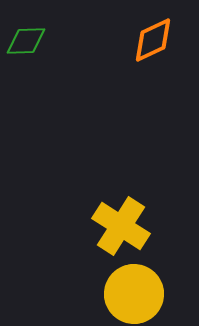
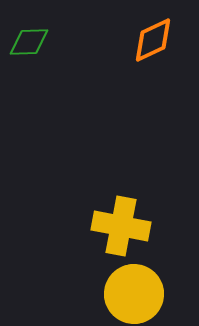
green diamond: moved 3 px right, 1 px down
yellow cross: rotated 22 degrees counterclockwise
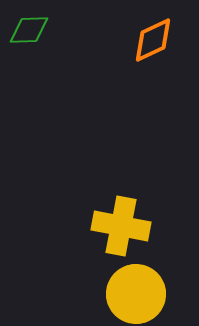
green diamond: moved 12 px up
yellow circle: moved 2 px right
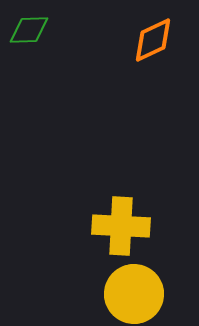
yellow cross: rotated 8 degrees counterclockwise
yellow circle: moved 2 px left
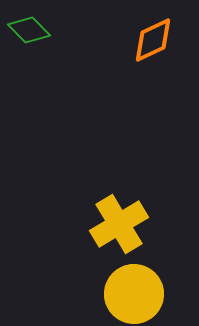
green diamond: rotated 48 degrees clockwise
yellow cross: moved 2 px left, 2 px up; rotated 34 degrees counterclockwise
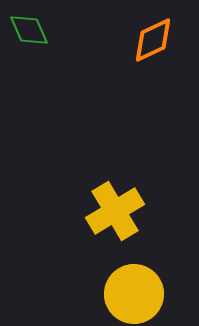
green diamond: rotated 21 degrees clockwise
yellow cross: moved 4 px left, 13 px up
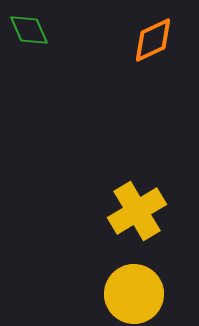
yellow cross: moved 22 px right
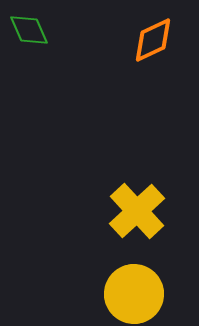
yellow cross: rotated 12 degrees counterclockwise
